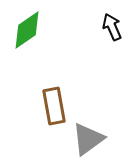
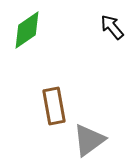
black arrow: rotated 16 degrees counterclockwise
gray triangle: moved 1 px right, 1 px down
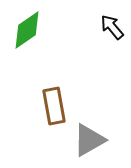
gray triangle: rotated 6 degrees clockwise
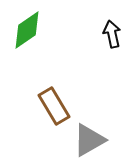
black arrow: moved 7 px down; rotated 28 degrees clockwise
brown rectangle: rotated 21 degrees counterclockwise
